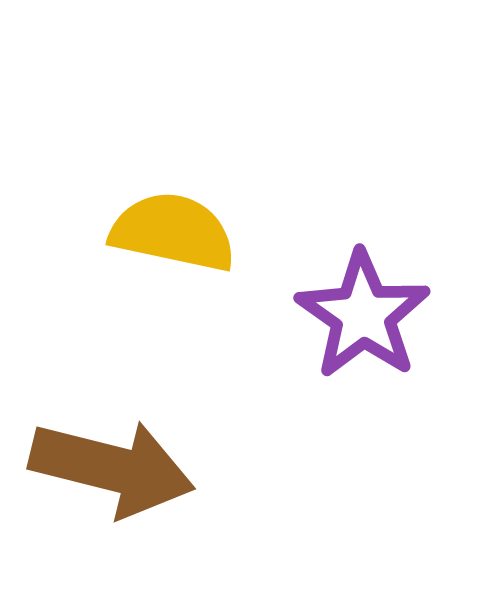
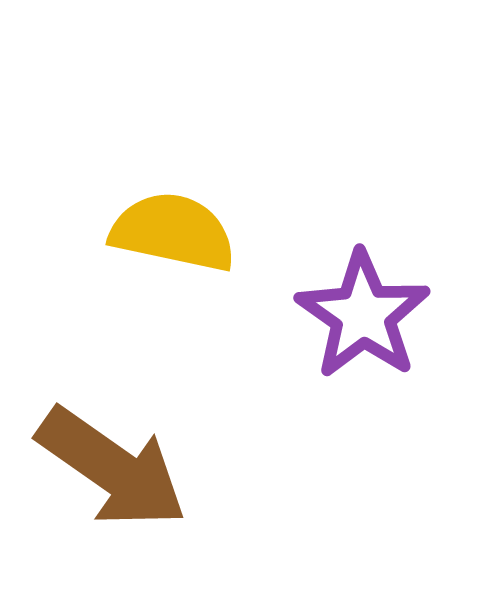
brown arrow: rotated 21 degrees clockwise
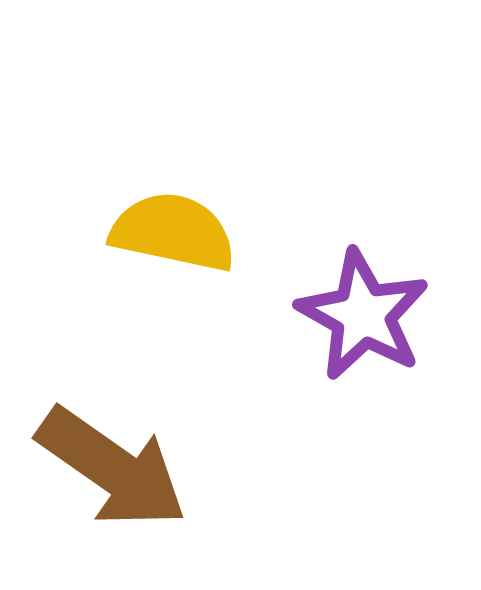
purple star: rotated 6 degrees counterclockwise
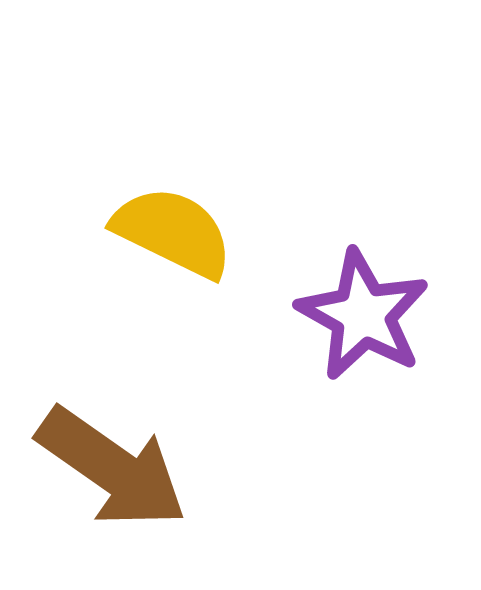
yellow semicircle: rotated 14 degrees clockwise
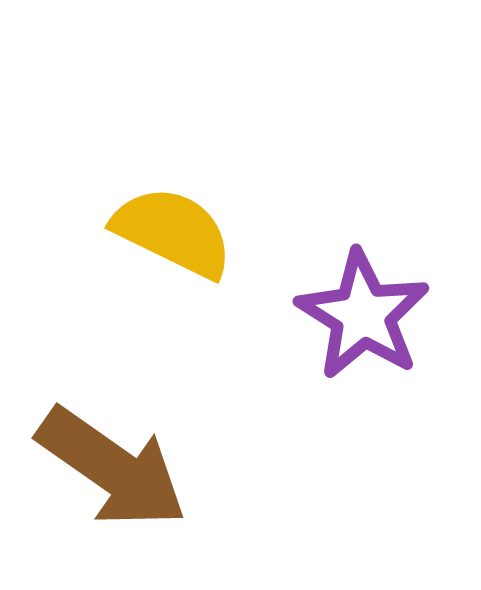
purple star: rotated 3 degrees clockwise
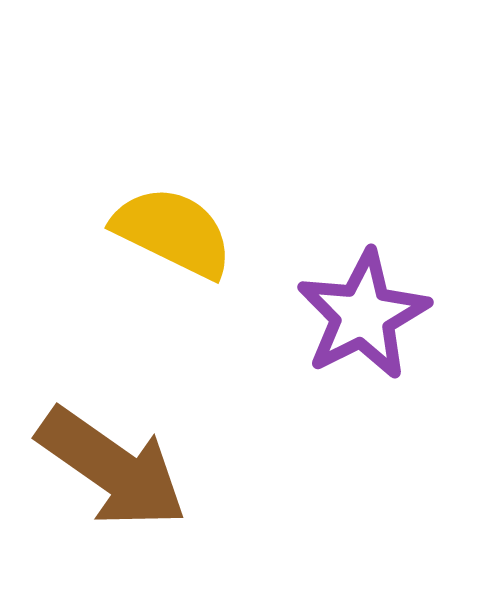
purple star: rotated 13 degrees clockwise
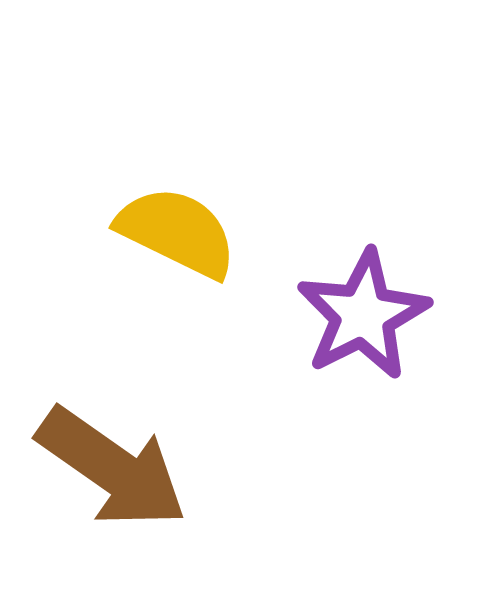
yellow semicircle: moved 4 px right
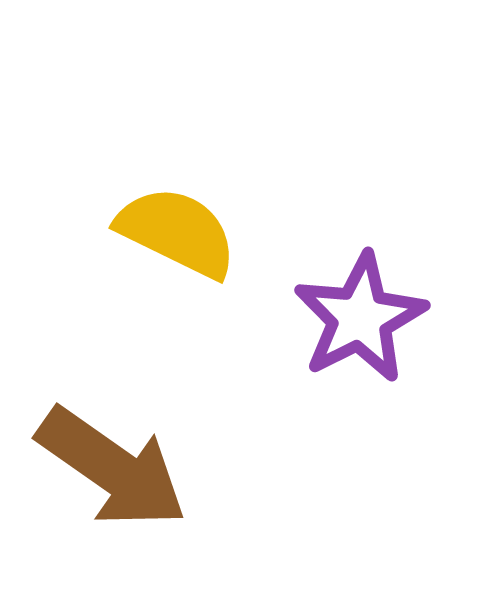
purple star: moved 3 px left, 3 px down
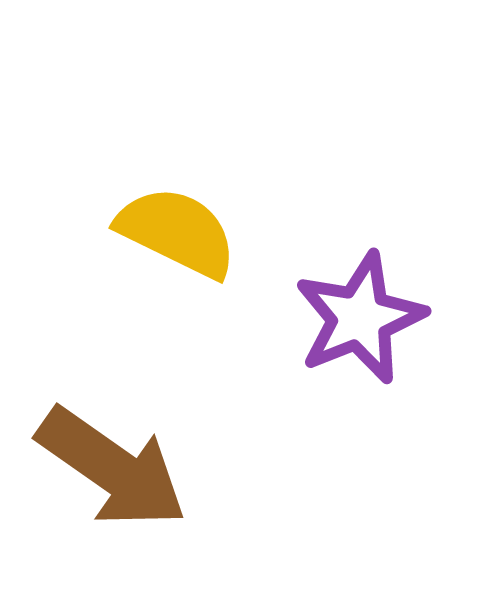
purple star: rotated 5 degrees clockwise
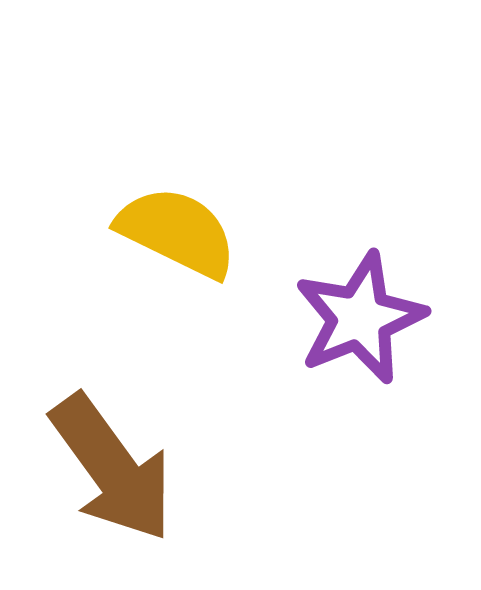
brown arrow: rotated 19 degrees clockwise
